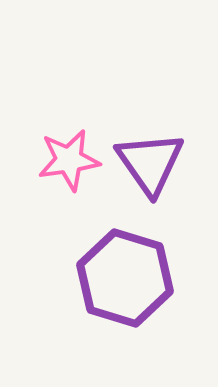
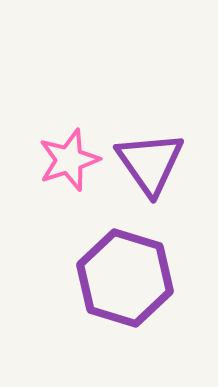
pink star: rotated 10 degrees counterclockwise
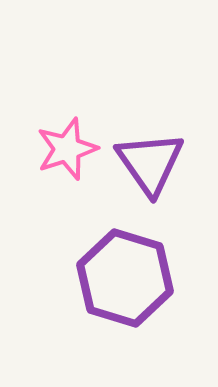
pink star: moved 2 px left, 11 px up
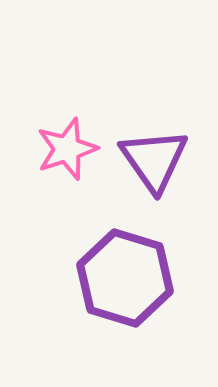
purple triangle: moved 4 px right, 3 px up
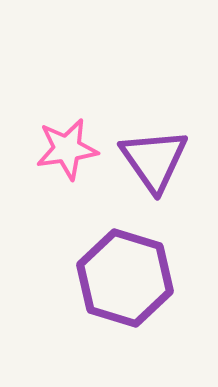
pink star: rotated 10 degrees clockwise
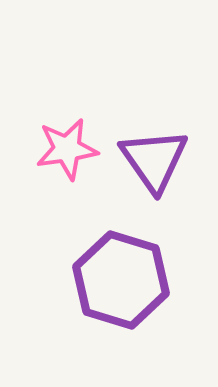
purple hexagon: moved 4 px left, 2 px down
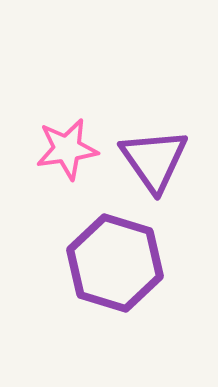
purple hexagon: moved 6 px left, 17 px up
